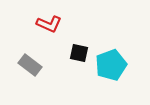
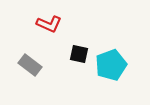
black square: moved 1 px down
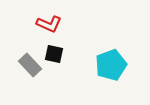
black square: moved 25 px left
gray rectangle: rotated 10 degrees clockwise
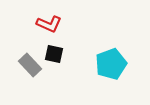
cyan pentagon: moved 1 px up
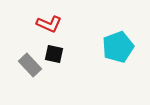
cyan pentagon: moved 7 px right, 17 px up
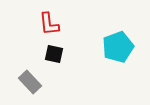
red L-shape: rotated 60 degrees clockwise
gray rectangle: moved 17 px down
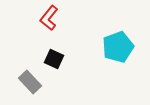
red L-shape: moved 6 px up; rotated 45 degrees clockwise
black square: moved 5 px down; rotated 12 degrees clockwise
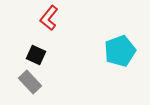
cyan pentagon: moved 2 px right, 4 px down
black square: moved 18 px left, 4 px up
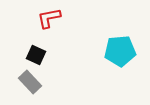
red L-shape: rotated 40 degrees clockwise
cyan pentagon: rotated 16 degrees clockwise
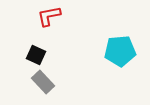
red L-shape: moved 2 px up
gray rectangle: moved 13 px right
